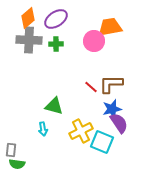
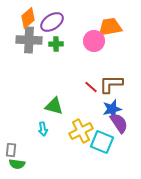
purple ellipse: moved 4 px left, 3 px down
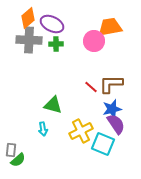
purple ellipse: moved 2 px down; rotated 60 degrees clockwise
green triangle: moved 1 px left, 1 px up
purple semicircle: moved 3 px left, 1 px down
cyan square: moved 1 px right, 2 px down
green semicircle: moved 1 px right, 4 px up; rotated 49 degrees counterclockwise
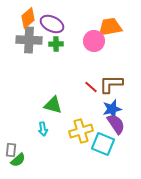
yellow cross: rotated 10 degrees clockwise
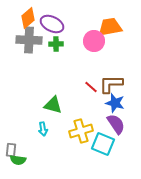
blue star: moved 3 px right, 6 px up; rotated 30 degrees clockwise
green semicircle: rotated 49 degrees clockwise
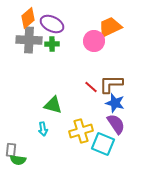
orange trapezoid: rotated 15 degrees counterclockwise
green cross: moved 4 px left
